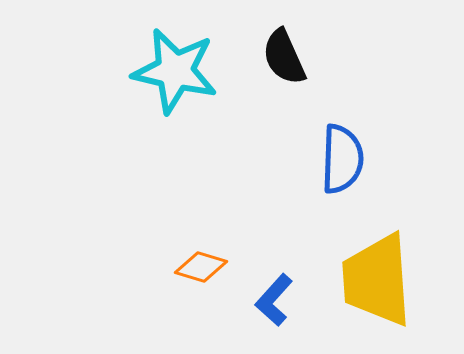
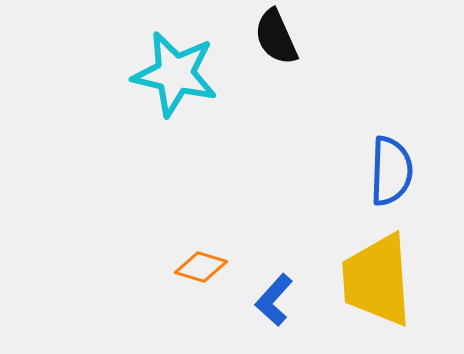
black semicircle: moved 8 px left, 20 px up
cyan star: moved 3 px down
blue semicircle: moved 49 px right, 12 px down
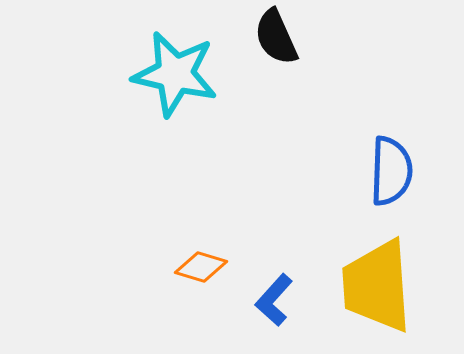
yellow trapezoid: moved 6 px down
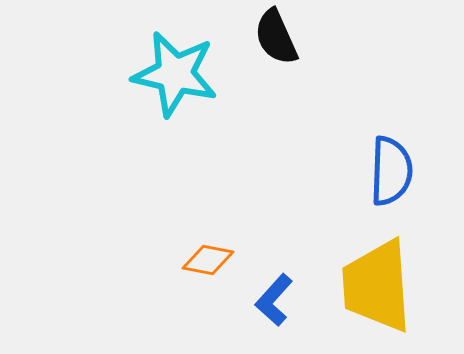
orange diamond: moved 7 px right, 7 px up; rotated 6 degrees counterclockwise
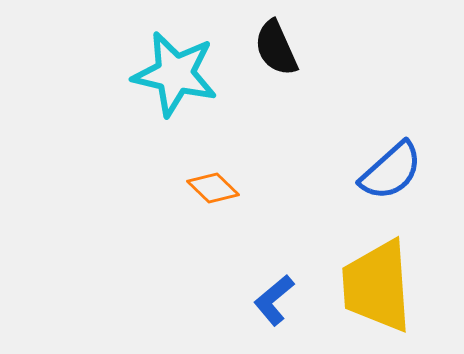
black semicircle: moved 11 px down
blue semicircle: rotated 46 degrees clockwise
orange diamond: moved 5 px right, 72 px up; rotated 33 degrees clockwise
blue L-shape: rotated 8 degrees clockwise
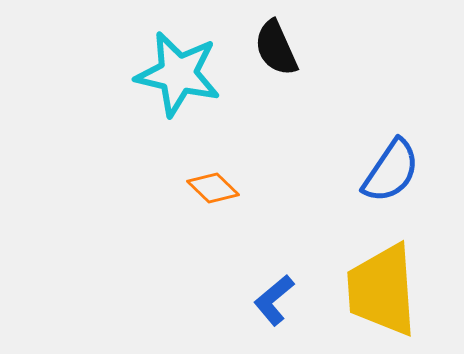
cyan star: moved 3 px right
blue semicircle: rotated 14 degrees counterclockwise
yellow trapezoid: moved 5 px right, 4 px down
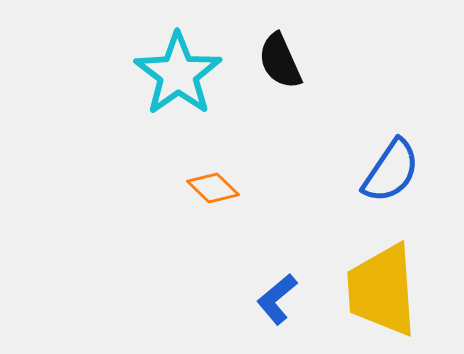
black semicircle: moved 4 px right, 13 px down
cyan star: rotated 24 degrees clockwise
blue L-shape: moved 3 px right, 1 px up
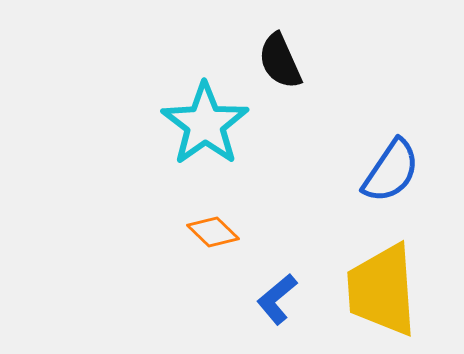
cyan star: moved 27 px right, 50 px down
orange diamond: moved 44 px down
